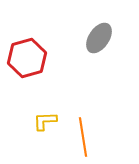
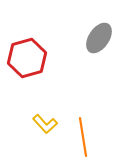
yellow L-shape: moved 3 px down; rotated 130 degrees counterclockwise
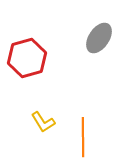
yellow L-shape: moved 2 px left, 2 px up; rotated 10 degrees clockwise
orange line: rotated 9 degrees clockwise
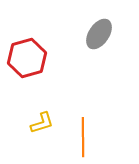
gray ellipse: moved 4 px up
yellow L-shape: moved 1 px left, 1 px down; rotated 75 degrees counterclockwise
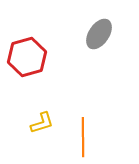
red hexagon: moved 1 px up
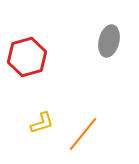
gray ellipse: moved 10 px right, 7 px down; rotated 20 degrees counterclockwise
orange line: moved 3 px up; rotated 39 degrees clockwise
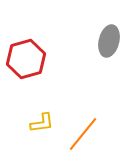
red hexagon: moved 1 px left, 2 px down
yellow L-shape: rotated 10 degrees clockwise
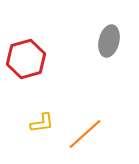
orange line: moved 2 px right; rotated 9 degrees clockwise
